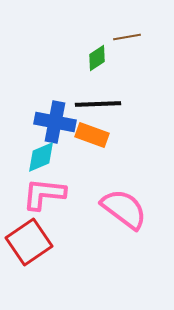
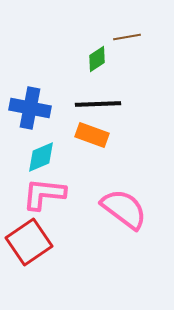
green diamond: moved 1 px down
blue cross: moved 25 px left, 14 px up
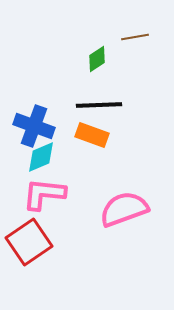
brown line: moved 8 px right
black line: moved 1 px right, 1 px down
blue cross: moved 4 px right, 18 px down; rotated 9 degrees clockwise
pink semicircle: rotated 57 degrees counterclockwise
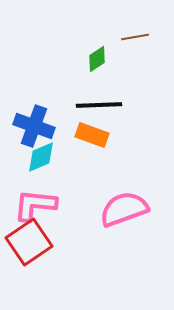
pink L-shape: moved 9 px left, 11 px down
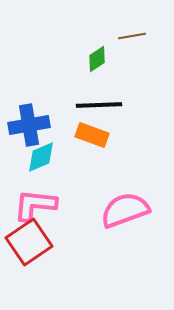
brown line: moved 3 px left, 1 px up
blue cross: moved 5 px left, 1 px up; rotated 30 degrees counterclockwise
pink semicircle: moved 1 px right, 1 px down
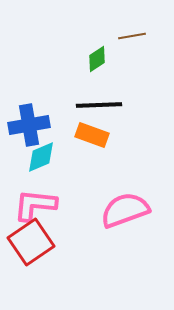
red square: moved 2 px right
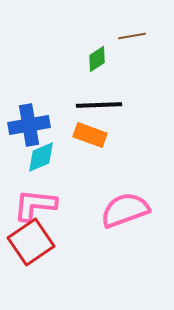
orange rectangle: moved 2 px left
